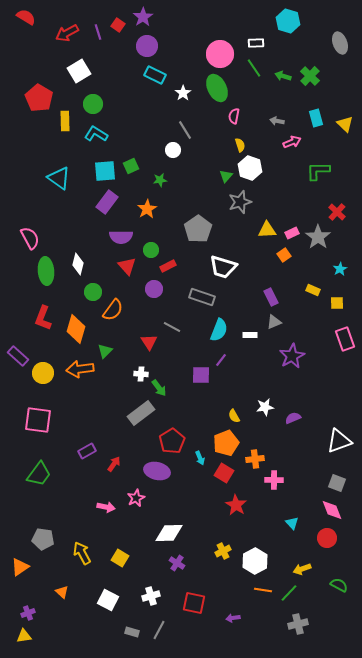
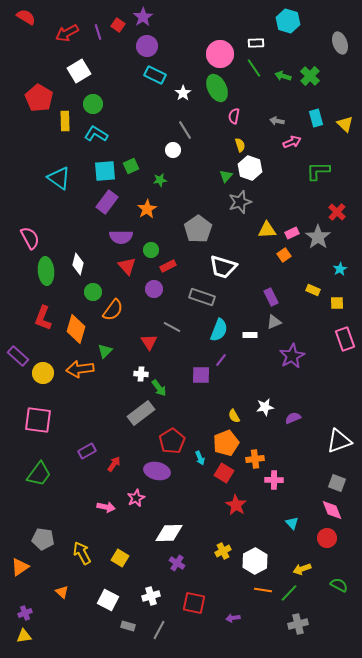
purple cross at (28, 613): moved 3 px left
gray rectangle at (132, 632): moved 4 px left, 6 px up
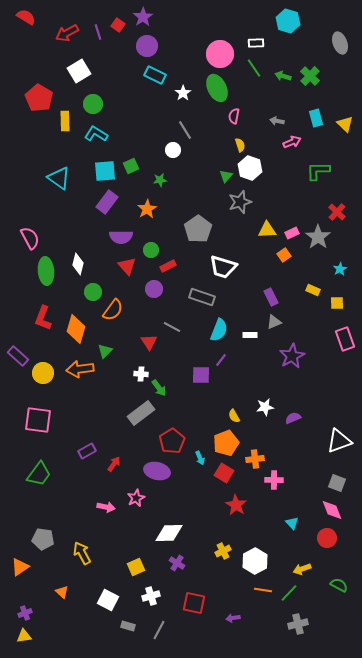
yellow square at (120, 558): moved 16 px right, 9 px down; rotated 36 degrees clockwise
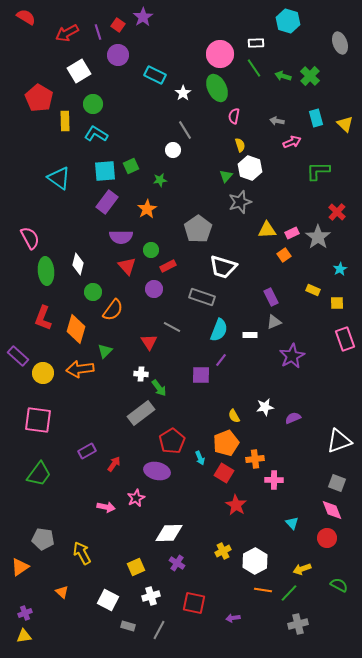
purple circle at (147, 46): moved 29 px left, 9 px down
